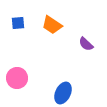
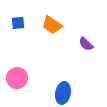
blue ellipse: rotated 15 degrees counterclockwise
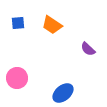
purple semicircle: moved 2 px right, 5 px down
blue ellipse: rotated 40 degrees clockwise
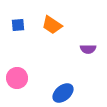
blue square: moved 2 px down
purple semicircle: rotated 42 degrees counterclockwise
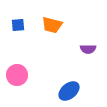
orange trapezoid: rotated 20 degrees counterclockwise
pink circle: moved 3 px up
blue ellipse: moved 6 px right, 2 px up
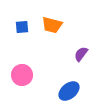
blue square: moved 4 px right, 2 px down
purple semicircle: moved 7 px left, 5 px down; rotated 126 degrees clockwise
pink circle: moved 5 px right
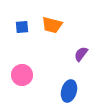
blue ellipse: rotated 35 degrees counterclockwise
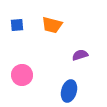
blue square: moved 5 px left, 2 px up
purple semicircle: moved 1 px left, 1 px down; rotated 35 degrees clockwise
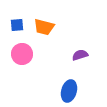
orange trapezoid: moved 8 px left, 2 px down
pink circle: moved 21 px up
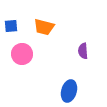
blue square: moved 6 px left, 1 px down
purple semicircle: moved 3 px right, 4 px up; rotated 77 degrees counterclockwise
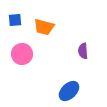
blue square: moved 4 px right, 6 px up
blue ellipse: rotated 30 degrees clockwise
